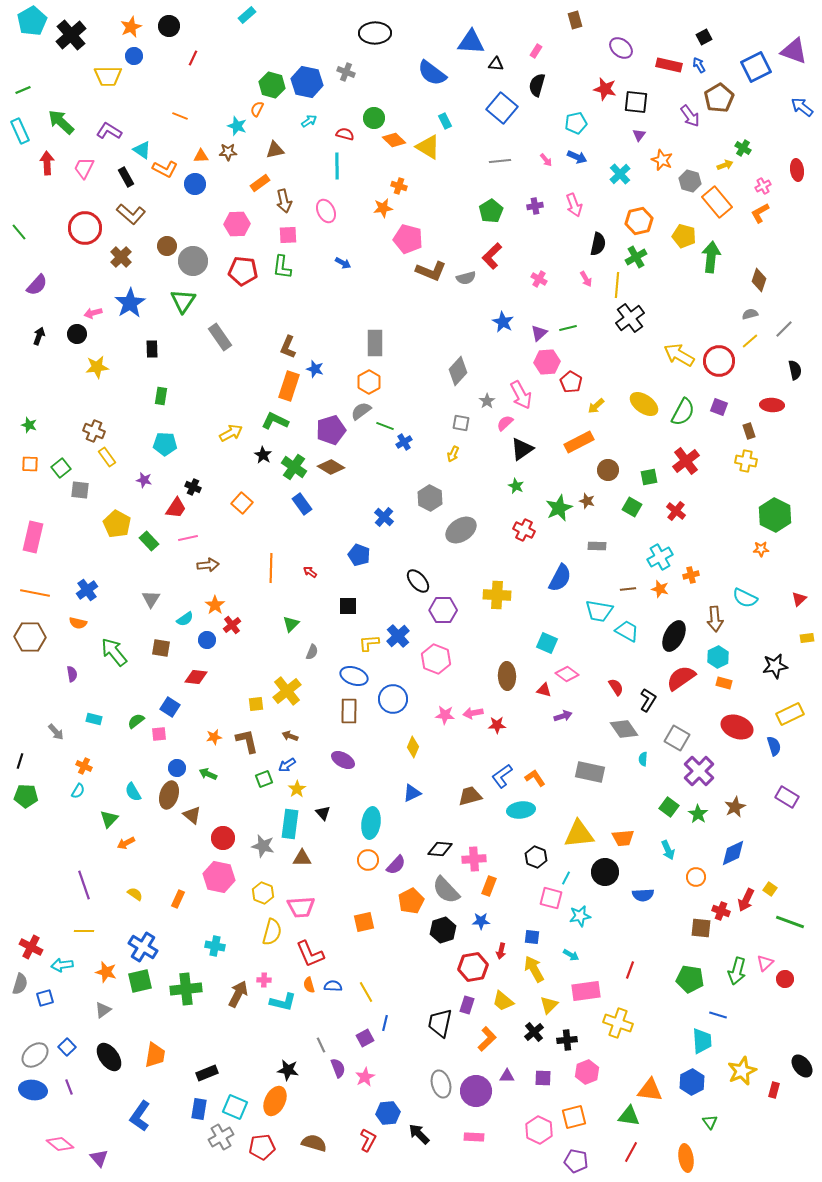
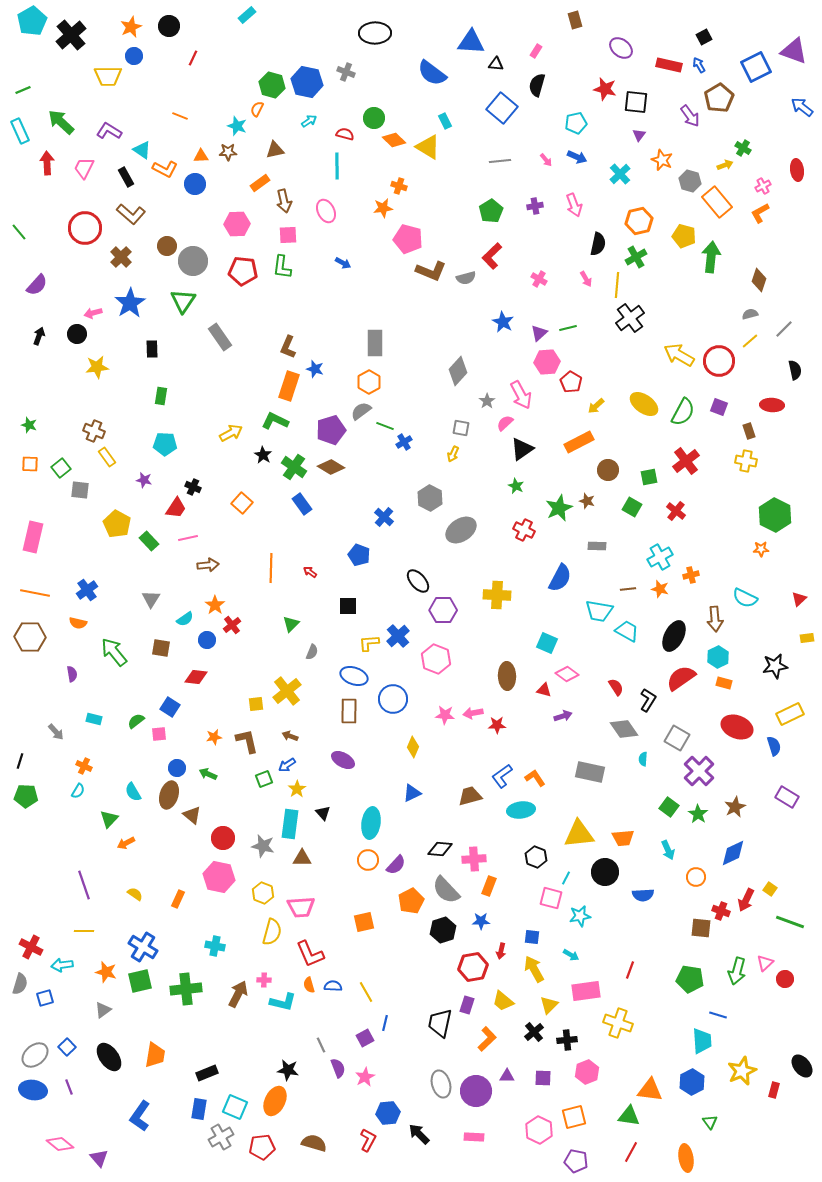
gray square at (461, 423): moved 5 px down
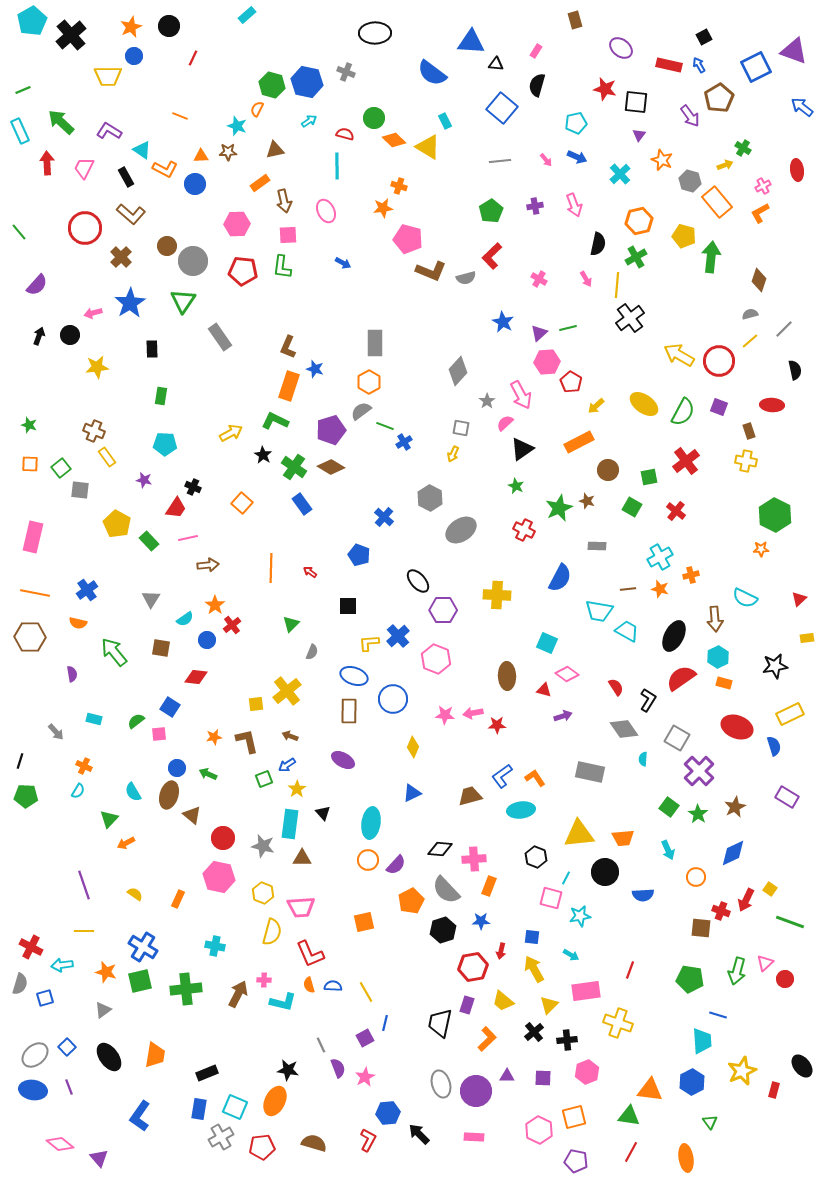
black circle at (77, 334): moved 7 px left, 1 px down
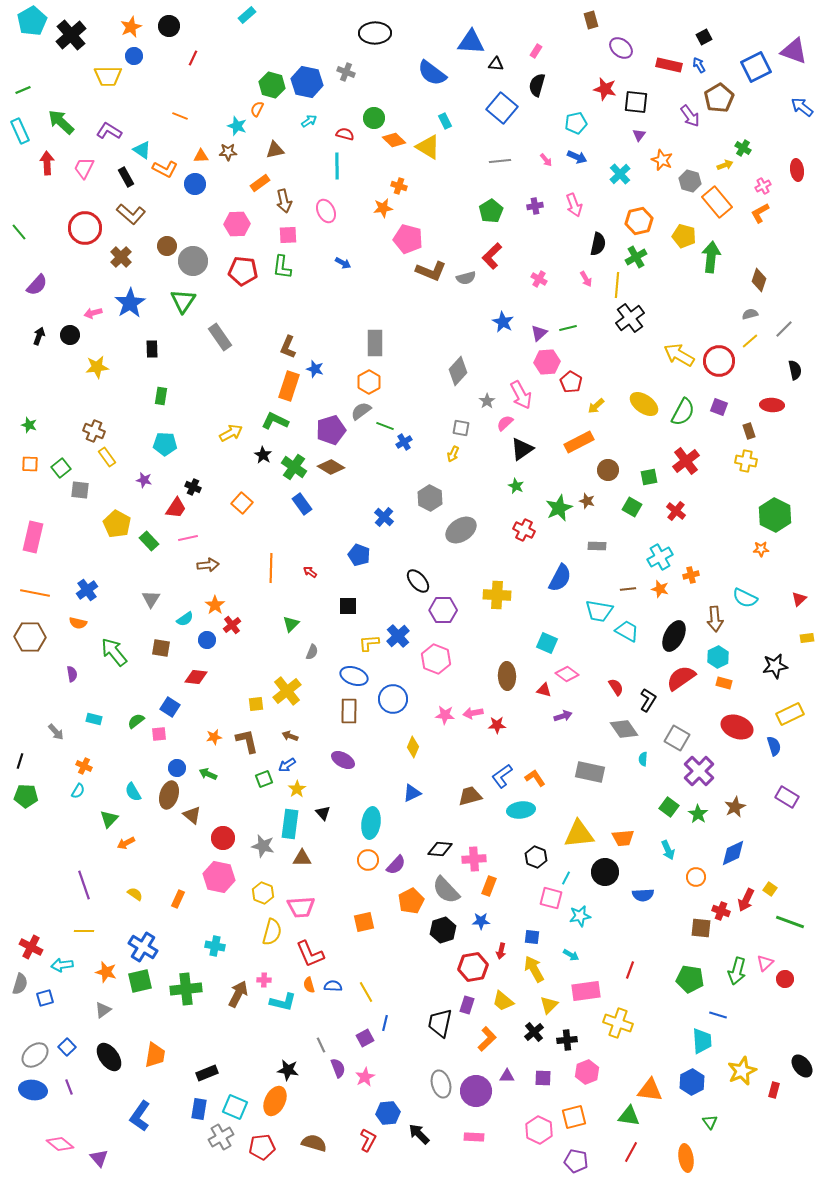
brown rectangle at (575, 20): moved 16 px right
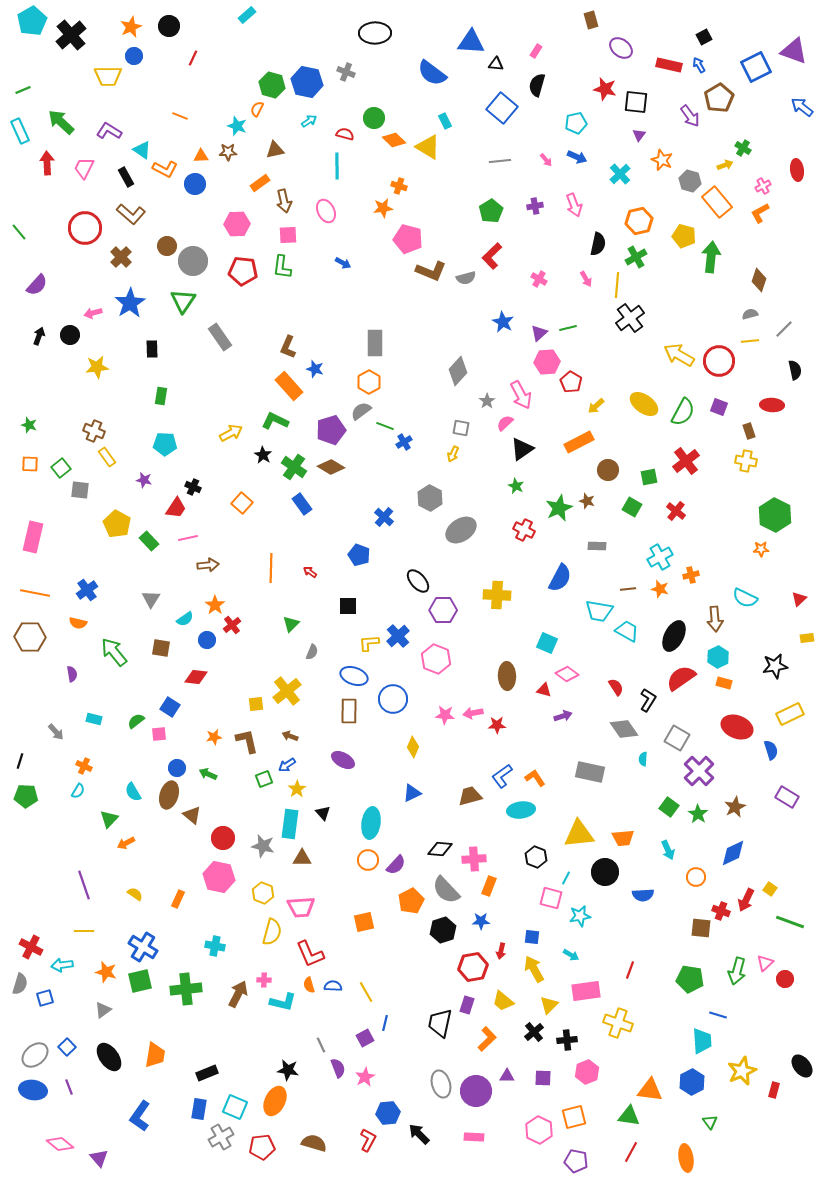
yellow line at (750, 341): rotated 36 degrees clockwise
orange rectangle at (289, 386): rotated 60 degrees counterclockwise
blue semicircle at (774, 746): moved 3 px left, 4 px down
